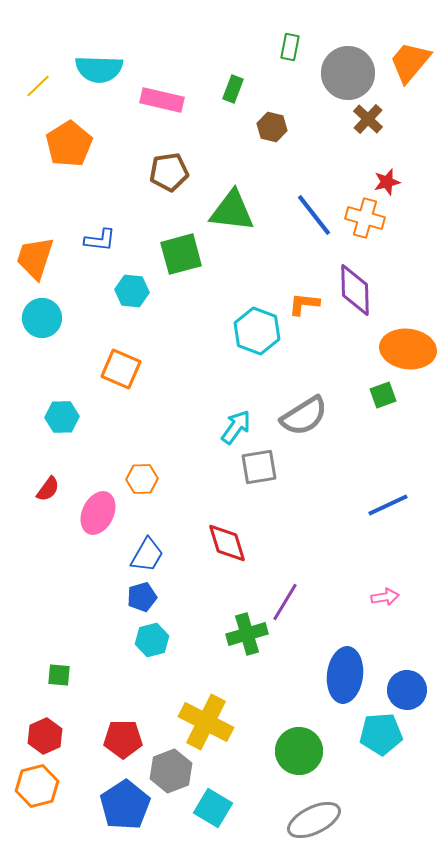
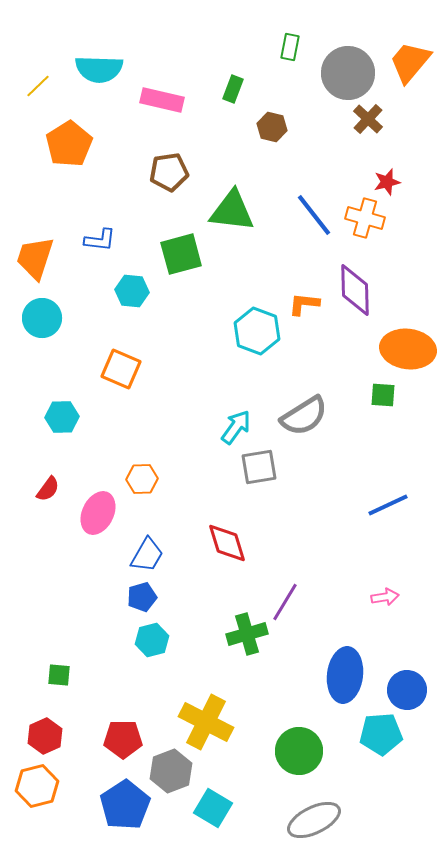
green square at (383, 395): rotated 24 degrees clockwise
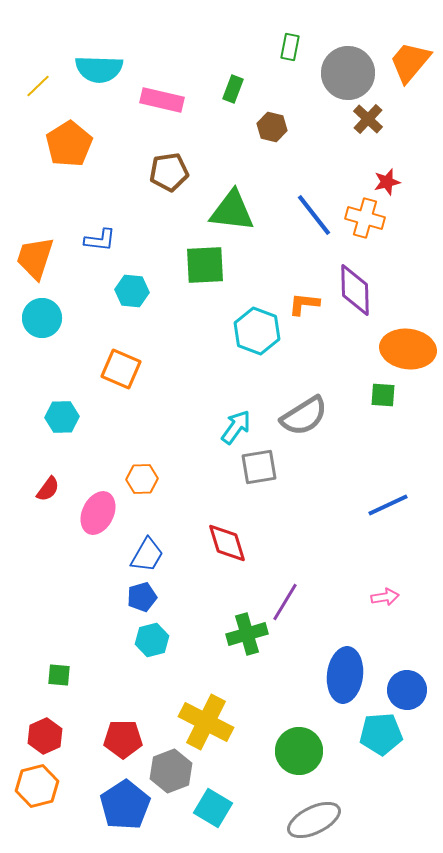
green square at (181, 254): moved 24 px right, 11 px down; rotated 12 degrees clockwise
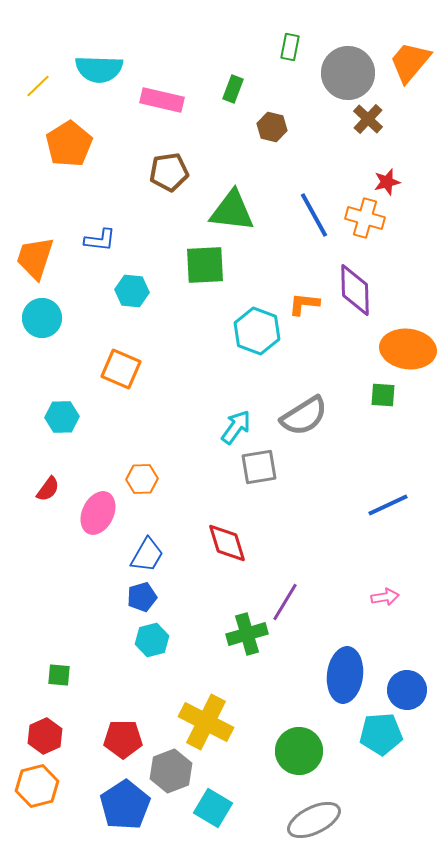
blue line at (314, 215): rotated 9 degrees clockwise
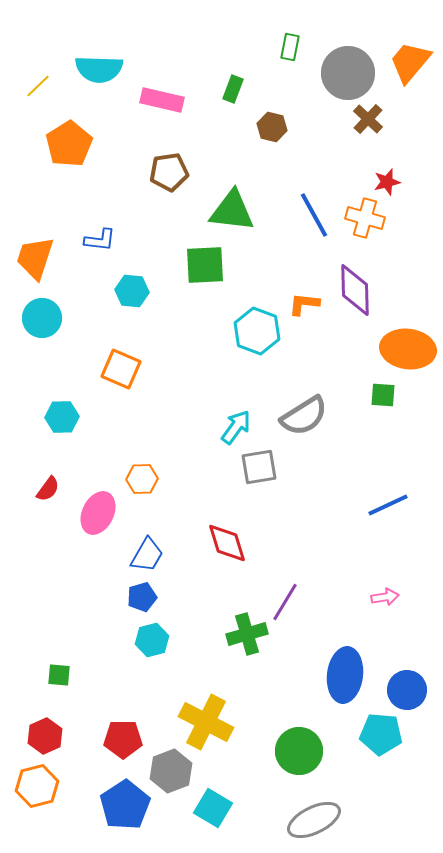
cyan pentagon at (381, 734): rotated 9 degrees clockwise
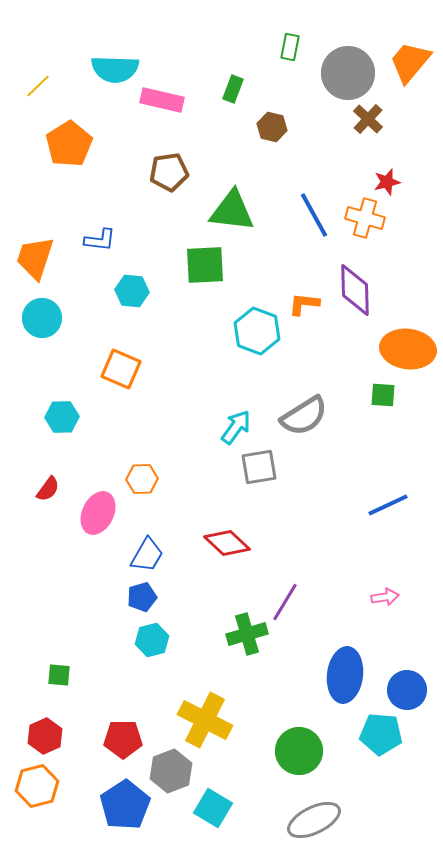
cyan semicircle at (99, 69): moved 16 px right
red diamond at (227, 543): rotated 30 degrees counterclockwise
yellow cross at (206, 722): moved 1 px left, 2 px up
